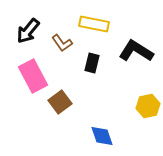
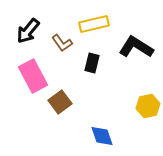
yellow rectangle: rotated 24 degrees counterclockwise
black L-shape: moved 4 px up
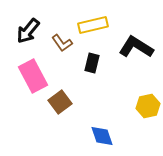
yellow rectangle: moved 1 px left, 1 px down
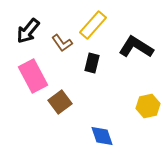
yellow rectangle: rotated 36 degrees counterclockwise
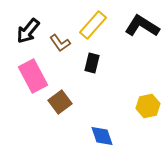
brown L-shape: moved 2 px left
black L-shape: moved 6 px right, 21 px up
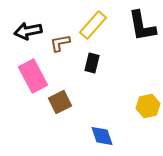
black L-shape: rotated 132 degrees counterclockwise
black arrow: rotated 40 degrees clockwise
brown L-shape: rotated 115 degrees clockwise
brown square: rotated 10 degrees clockwise
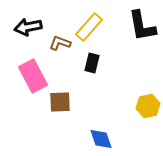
yellow rectangle: moved 4 px left, 2 px down
black arrow: moved 4 px up
brown L-shape: rotated 30 degrees clockwise
brown square: rotated 25 degrees clockwise
blue diamond: moved 1 px left, 3 px down
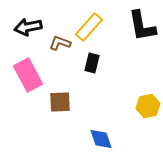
pink rectangle: moved 5 px left, 1 px up
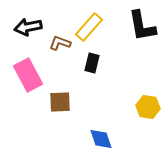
yellow hexagon: moved 1 px down; rotated 20 degrees clockwise
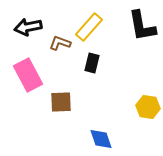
brown square: moved 1 px right
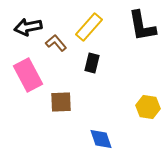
brown L-shape: moved 4 px left; rotated 30 degrees clockwise
